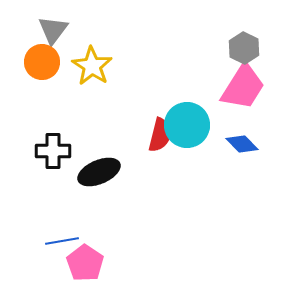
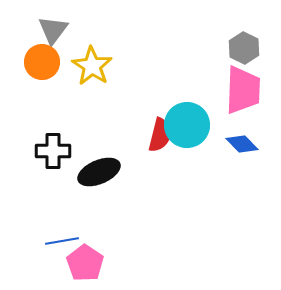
pink trapezoid: moved 3 px down; rotated 30 degrees counterclockwise
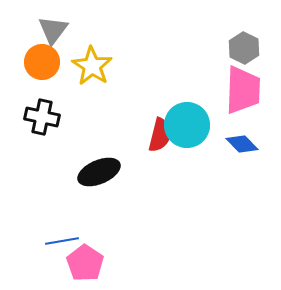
black cross: moved 11 px left, 34 px up; rotated 12 degrees clockwise
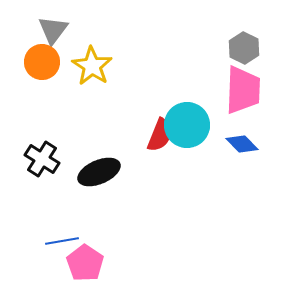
black cross: moved 42 px down; rotated 20 degrees clockwise
red semicircle: rotated 8 degrees clockwise
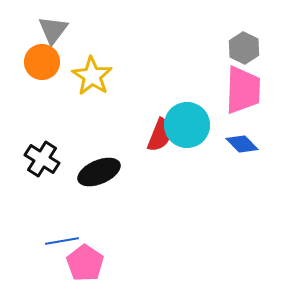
yellow star: moved 10 px down
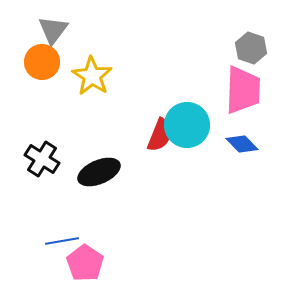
gray hexagon: moved 7 px right; rotated 8 degrees counterclockwise
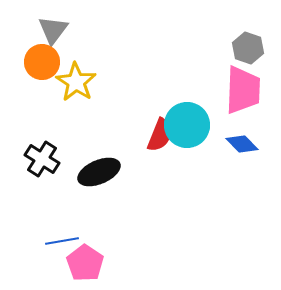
gray hexagon: moved 3 px left
yellow star: moved 16 px left, 6 px down
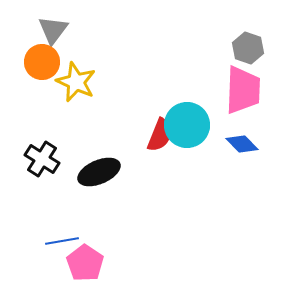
yellow star: rotated 9 degrees counterclockwise
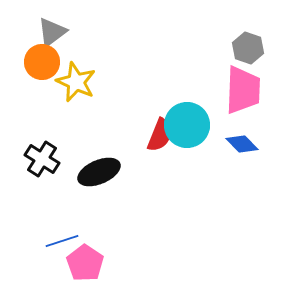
gray triangle: moved 1 px left, 2 px down; rotated 16 degrees clockwise
blue line: rotated 8 degrees counterclockwise
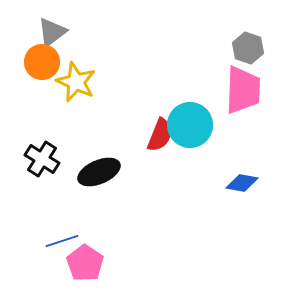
cyan circle: moved 3 px right
blue diamond: moved 39 px down; rotated 36 degrees counterclockwise
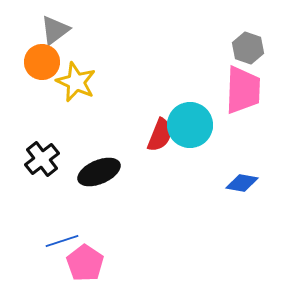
gray triangle: moved 3 px right, 2 px up
black cross: rotated 20 degrees clockwise
